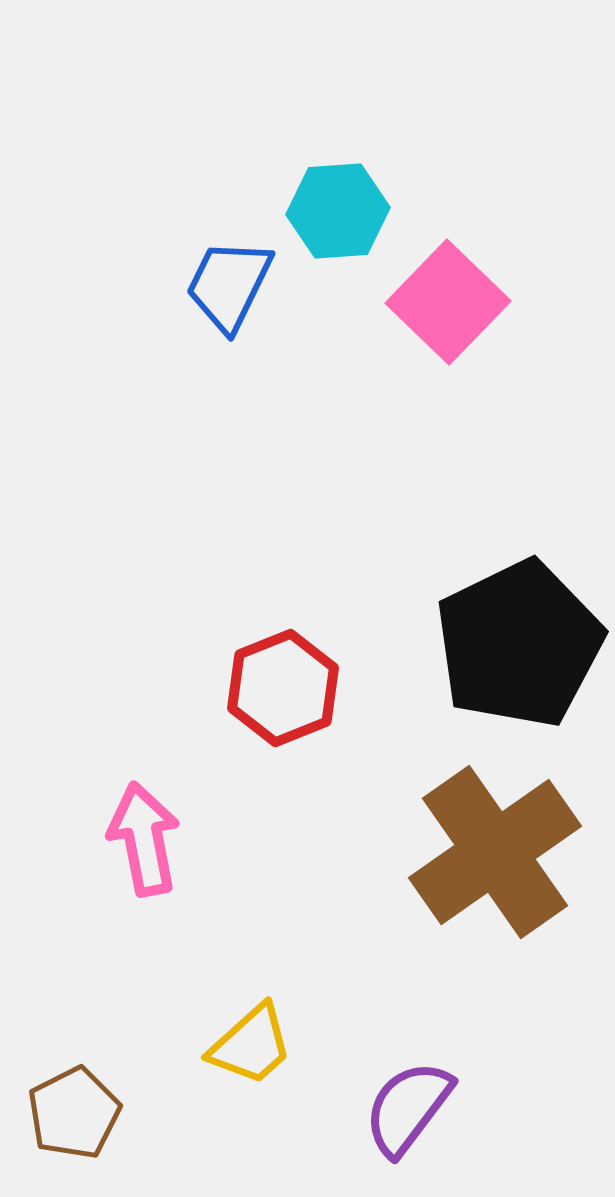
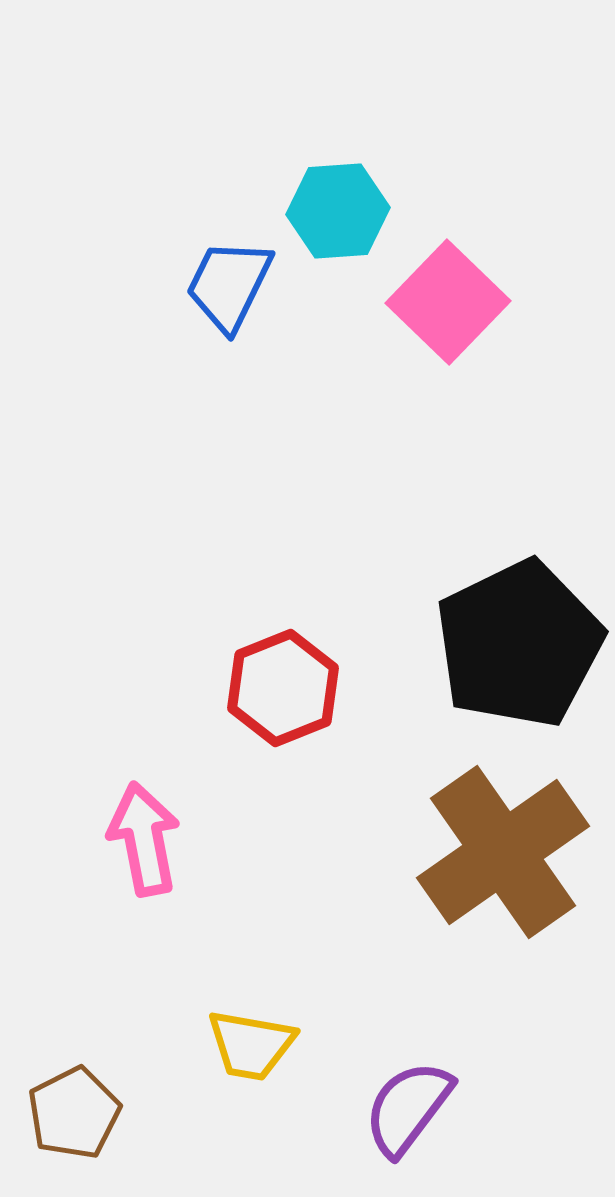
brown cross: moved 8 px right
yellow trapezoid: rotated 52 degrees clockwise
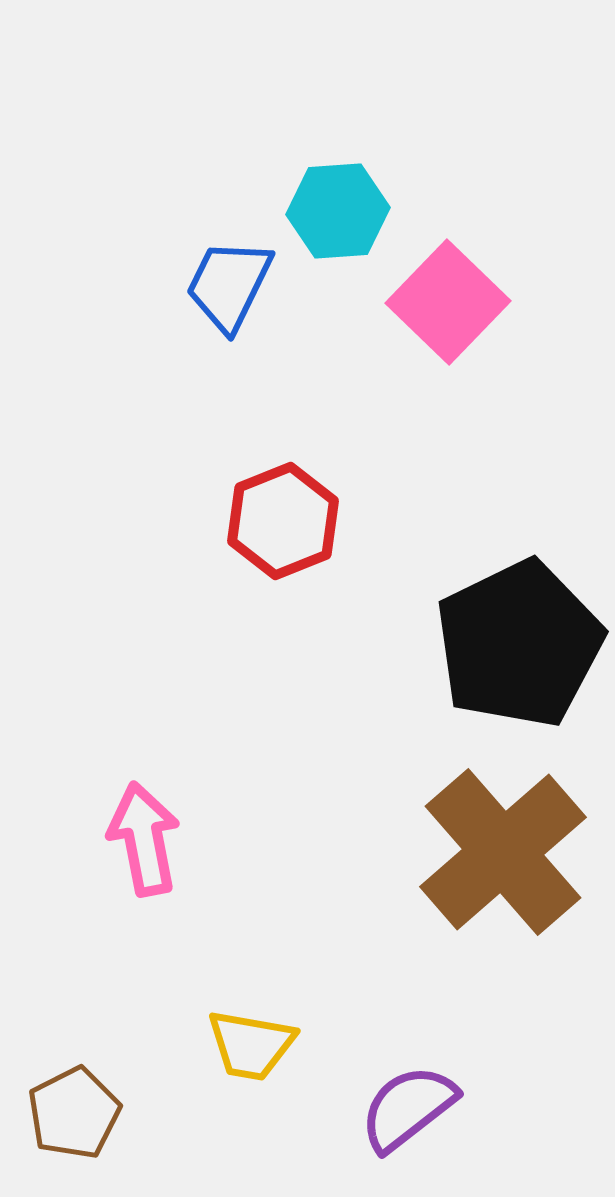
red hexagon: moved 167 px up
brown cross: rotated 6 degrees counterclockwise
purple semicircle: rotated 15 degrees clockwise
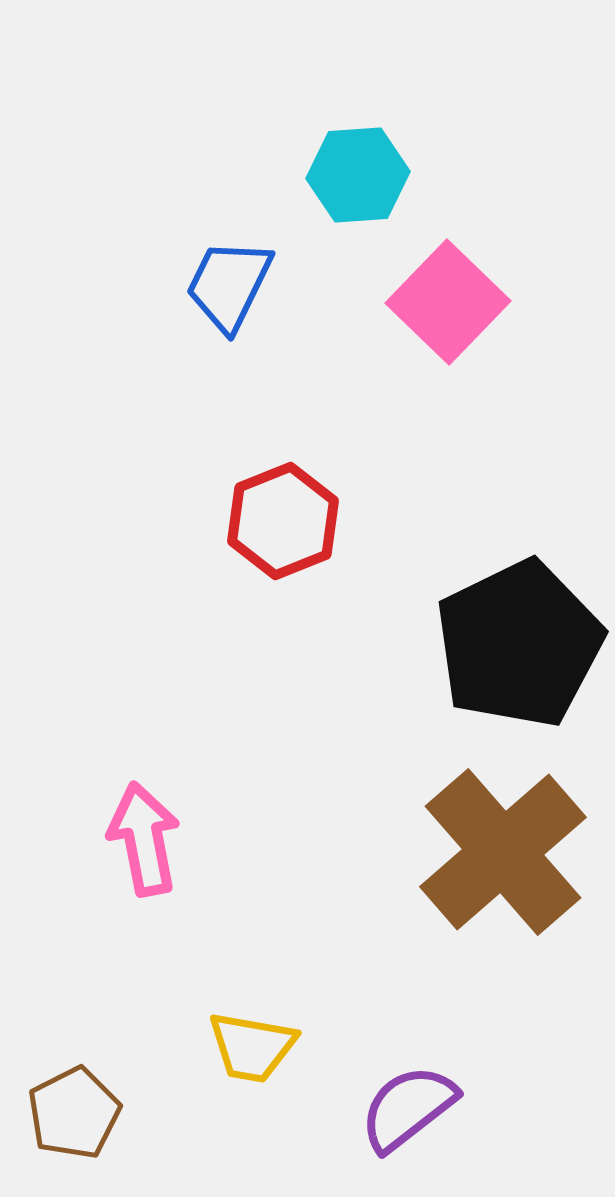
cyan hexagon: moved 20 px right, 36 px up
yellow trapezoid: moved 1 px right, 2 px down
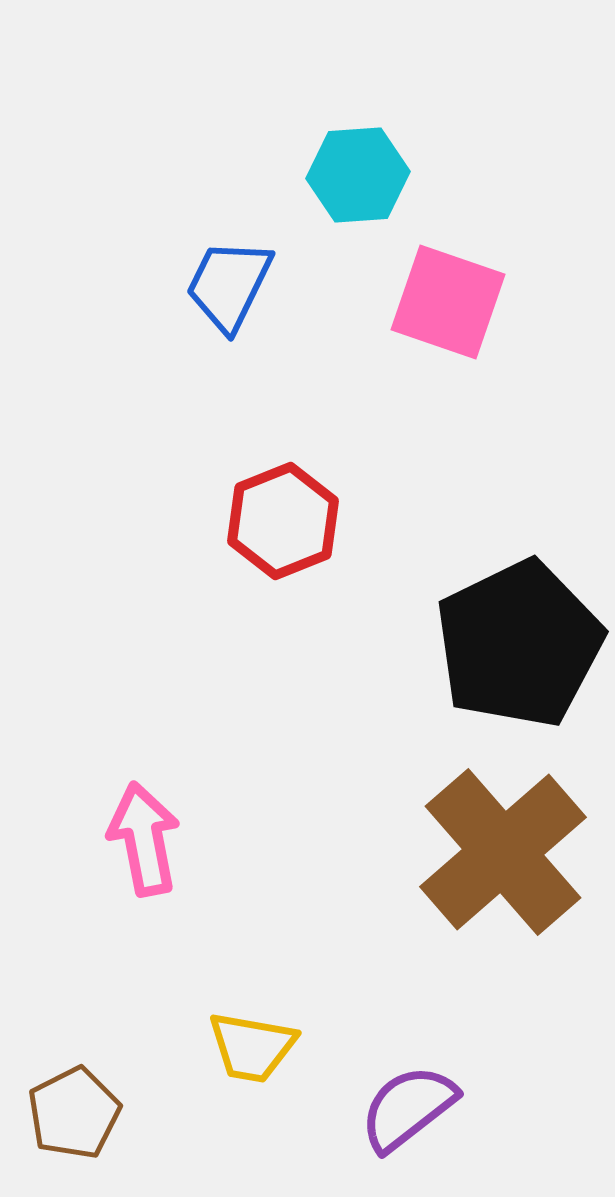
pink square: rotated 25 degrees counterclockwise
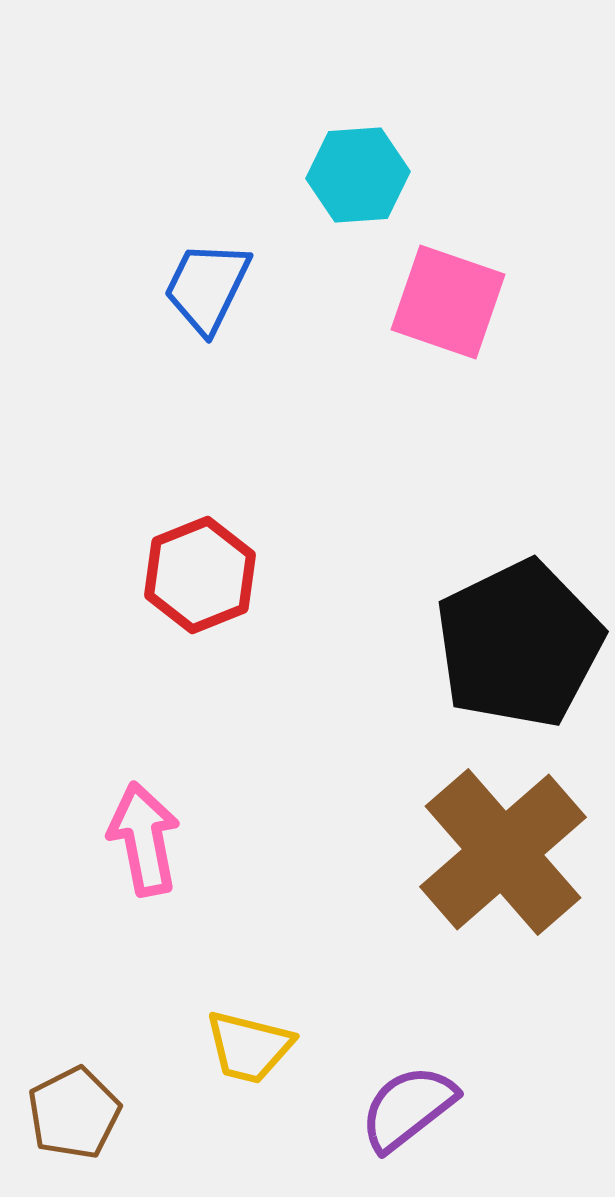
blue trapezoid: moved 22 px left, 2 px down
red hexagon: moved 83 px left, 54 px down
yellow trapezoid: moved 3 px left; rotated 4 degrees clockwise
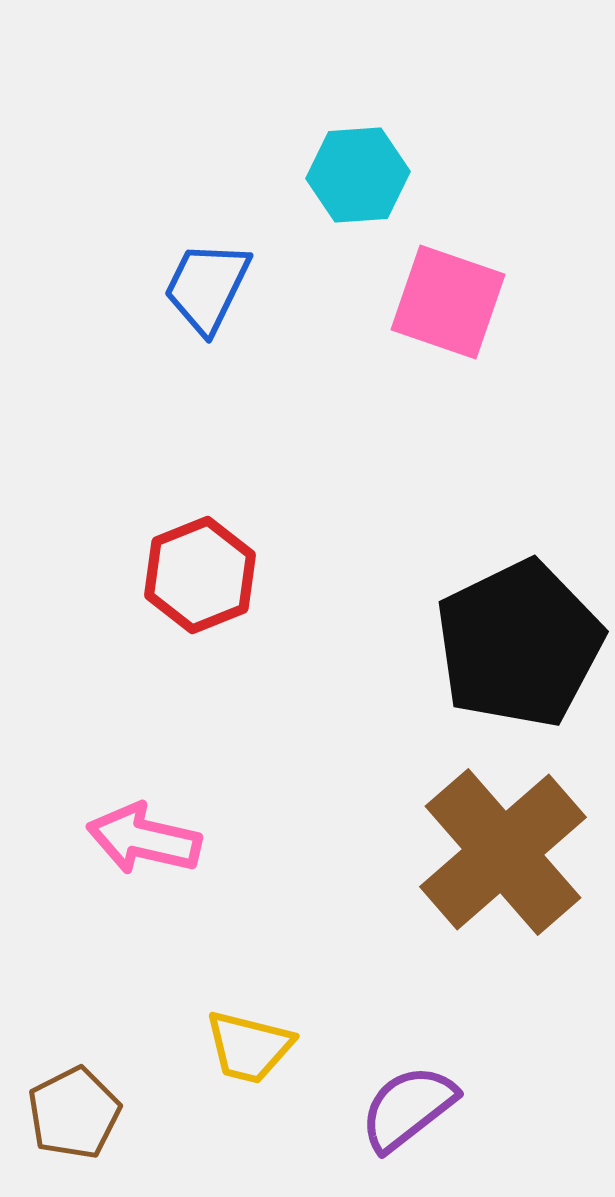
pink arrow: rotated 66 degrees counterclockwise
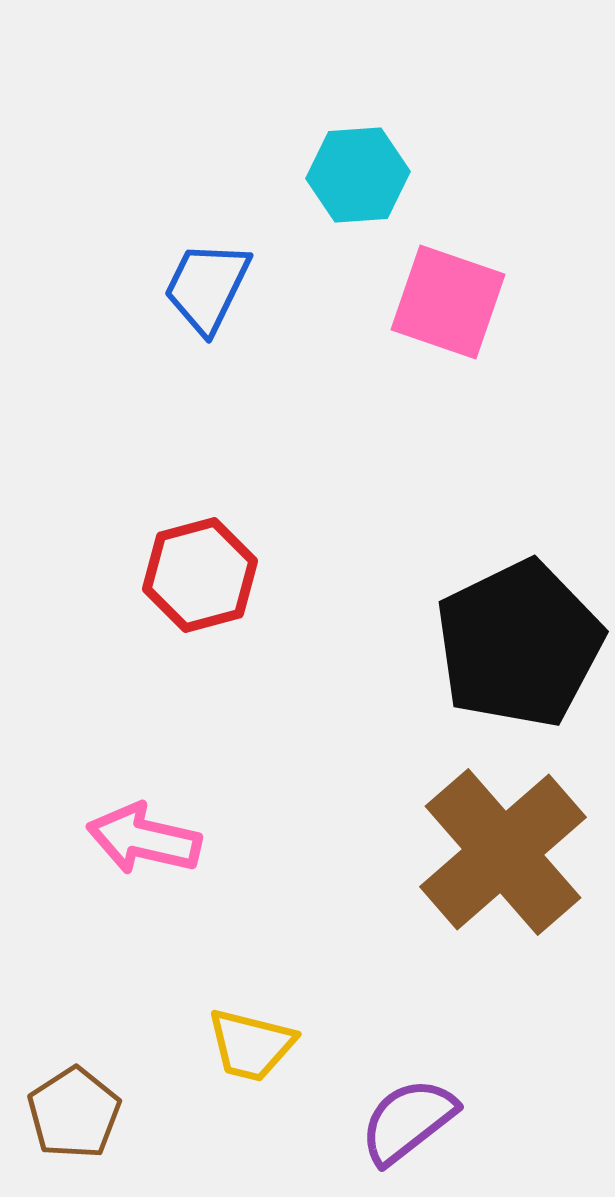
red hexagon: rotated 7 degrees clockwise
yellow trapezoid: moved 2 px right, 2 px up
purple semicircle: moved 13 px down
brown pentagon: rotated 6 degrees counterclockwise
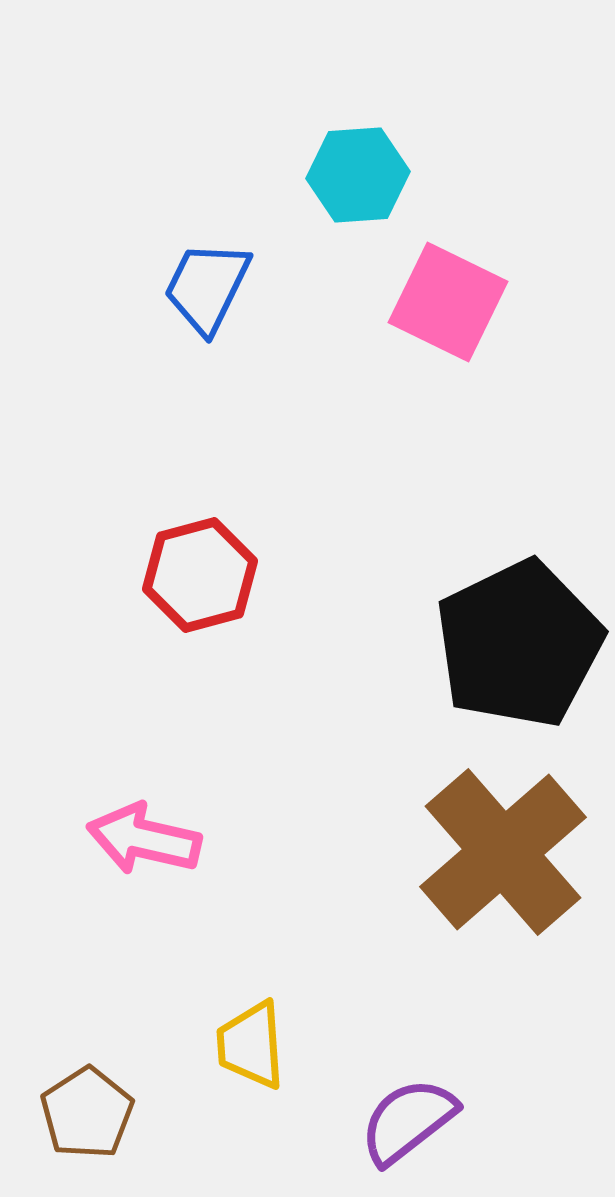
pink square: rotated 7 degrees clockwise
yellow trapezoid: rotated 72 degrees clockwise
brown pentagon: moved 13 px right
